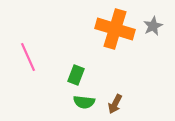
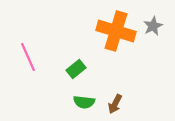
orange cross: moved 1 px right, 2 px down
green rectangle: moved 6 px up; rotated 30 degrees clockwise
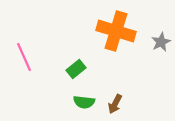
gray star: moved 8 px right, 16 px down
pink line: moved 4 px left
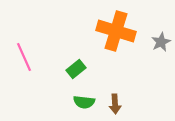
brown arrow: rotated 30 degrees counterclockwise
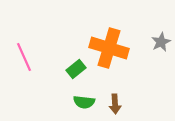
orange cross: moved 7 px left, 17 px down
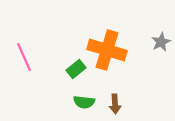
orange cross: moved 2 px left, 2 px down
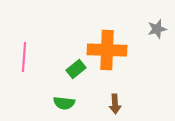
gray star: moved 4 px left, 13 px up; rotated 12 degrees clockwise
orange cross: rotated 15 degrees counterclockwise
pink line: rotated 28 degrees clockwise
green semicircle: moved 20 px left, 1 px down
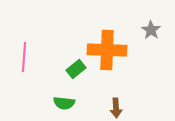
gray star: moved 6 px left, 1 px down; rotated 24 degrees counterclockwise
brown arrow: moved 1 px right, 4 px down
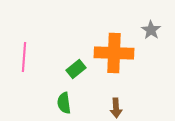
orange cross: moved 7 px right, 3 px down
green semicircle: rotated 75 degrees clockwise
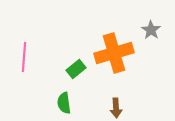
orange cross: rotated 18 degrees counterclockwise
